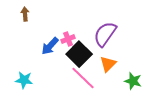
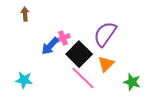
pink cross: moved 5 px left, 1 px up
orange triangle: moved 2 px left
green star: moved 1 px left, 1 px down
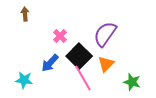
pink cross: moved 3 px left, 2 px up; rotated 24 degrees counterclockwise
blue arrow: moved 17 px down
black square: moved 2 px down
pink line: rotated 16 degrees clockwise
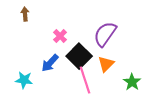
pink line: moved 2 px right, 2 px down; rotated 12 degrees clockwise
green star: rotated 18 degrees clockwise
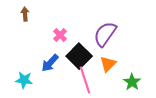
pink cross: moved 1 px up
orange triangle: moved 2 px right
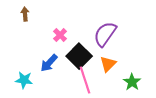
blue arrow: moved 1 px left
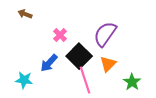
brown arrow: rotated 64 degrees counterclockwise
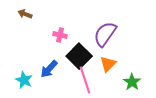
pink cross: rotated 32 degrees counterclockwise
blue arrow: moved 6 px down
cyan star: rotated 18 degrees clockwise
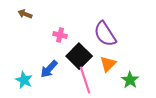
purple semicircle: rotated 68 degrees counterclockwise
green star: moved 2 px left, 2 px up
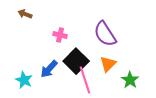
black square: moved 3 px left, 5 px down
